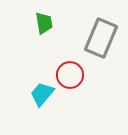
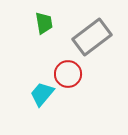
gray rectangle: moved 9 px left, 1 px up; rotated 30 degrees clockwise
red circle: moved 2 px left, 1 px up
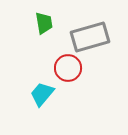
gray rectangle: moved 2 px left; rotated 21 degrees clockwise
red circle: moved 6 px up
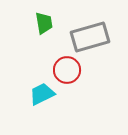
red circle: moved 1 px left, 2 px down
cyan trapezoid: rotated 24 degrees clockwise
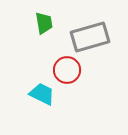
cyan trapezoid: rotated 52 degrees clockwise
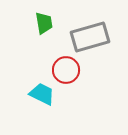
red circle: moved 1 px left
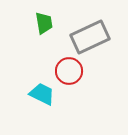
gray rectangle: rotated 9 degrees counterclockwise
red circle: moved 3 px right, 1 px down
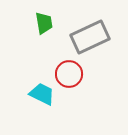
red circle: moved 3 px down
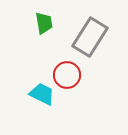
gray rectangle: rotated 33 degrees counterclockwise
red circle: moved 2 px left, 1 px down
